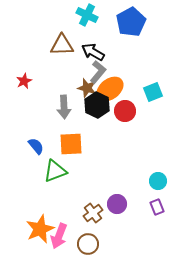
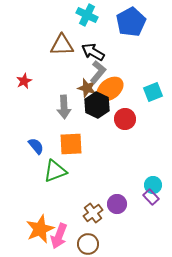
red circle: moved 8 px down
cyan circle: moved 5 px left, 4 px down
purple rectangle: moved 6 px left, 10 px up; rotated 21 degrees counterclockwise
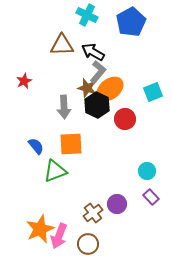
cyan circle: moved 6 px left, 14 px up
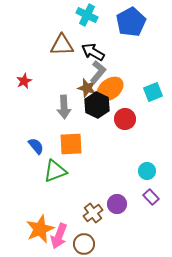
brown circle: moved 4 px left
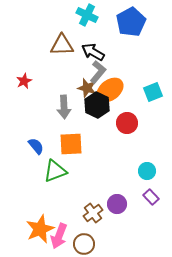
orange ellipse: moved 1 px down
red circle: moved 2 px right, 4 px down
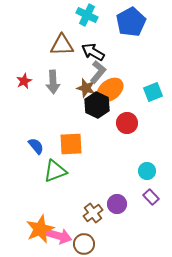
brown star: moved 1 px left
gray arrow: moved 11 px left, 25 px up
pink arrow: rotated 95 degrees counterclockwise
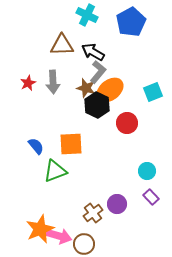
red star: moved 4 px right, 2 px down
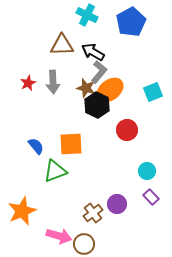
gray L-shape: moved 1 px right
red circle: moved 7 px down
orange star: moved 18 px left, 18 px up
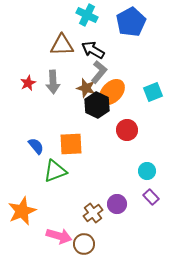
black arrow: moved 2 px up
orange ellipse: moved 2 px right, 2 px down; rotated 8 degrees counterclockwise
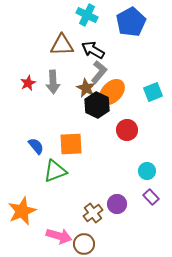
brown star: rotated 12 degrees clockwise
